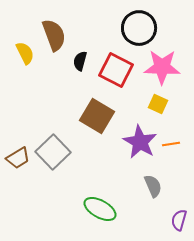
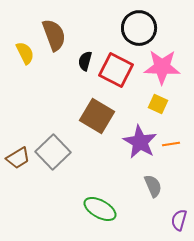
black semicircle: moved 5 px right
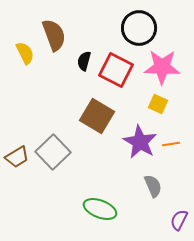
black semicircle: moved 1 px left
brown trapezoid: moved 1 px left, 1 px up
green ellipse: rotated 8 degrees counterclockwise
purple semicircle: rotated 10 degrees clockwise
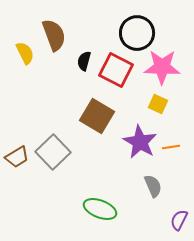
black circle: moved 2 px left, 5 px down
orange line: moved 3 px down
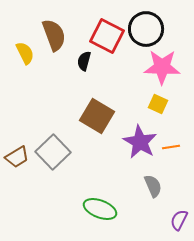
black circle: moved 9 px right, 4 px up
red square: moved 9 px left, 34 px up
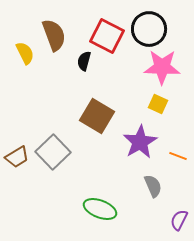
black circle: moved 3 px right
purple star: rotated 12 degrees clockwise
orange line: moved 7 px right, 9 px down; rotated 30 degrees clockwise
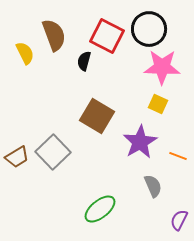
green ellipse: rotated 60 degrees counterclockwise
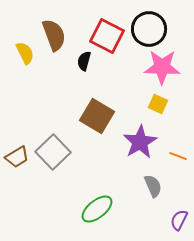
green ellipse: moved 3 px left
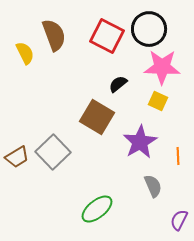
black semicircle: moved 34 px right, 23 px down; rotated 36 degrees clockwise
yellow square: moved 3 px up
brown square: moved 1 px down
orange line: rotated 66 degrees clockwise
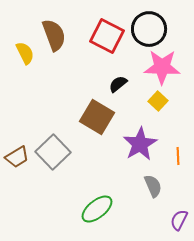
yellow square: rotated 18 degrees clockwise
purple star: moved 2 px down
